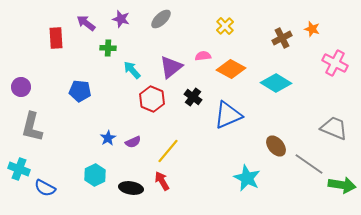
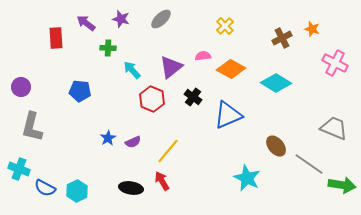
cyan hexagon: moved 18 px left, 16 px down
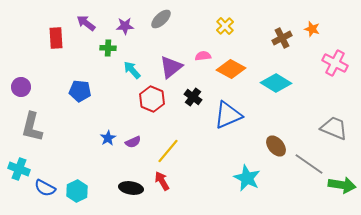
purple star: moved 4 px right, 7 px down; rotated 18 degrees counterclockwise
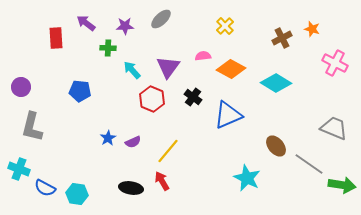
purple triangle: moved 3 px left; rotated 15 degrees counterclockwise
cyan hexagon: moved 3 px down; rotated 25 degrees counterclockwise
